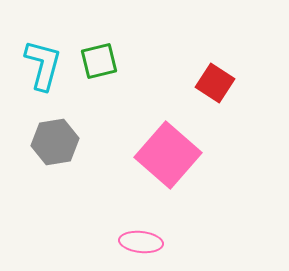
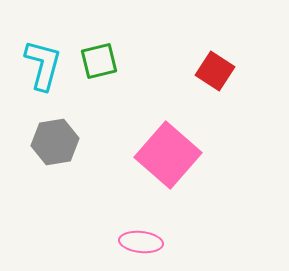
red square: moved 12 px up
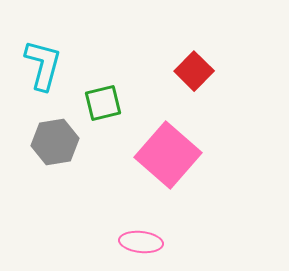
green square: moved 4 px right, 42 px down
red square: moved 21 px left; rotated 12 degrees clockwise
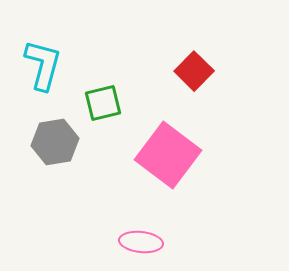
pink square: rotated 4 degrees counterclockwise
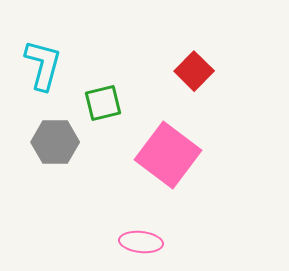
gray hexagon: rotated 9 degrees clockwise
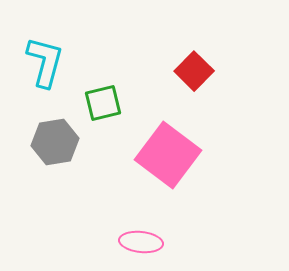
cyan L-shape: moved 2 px right, 3 px up
gray hexagon: rotated 9 degrees counterclockwise
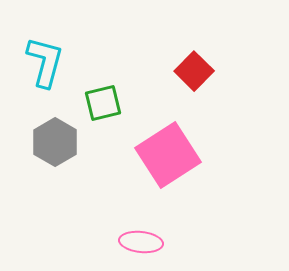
gray hexagon: rotated 21 degrees counterclockwise
pink square: rotated 20 degrees clockwise
